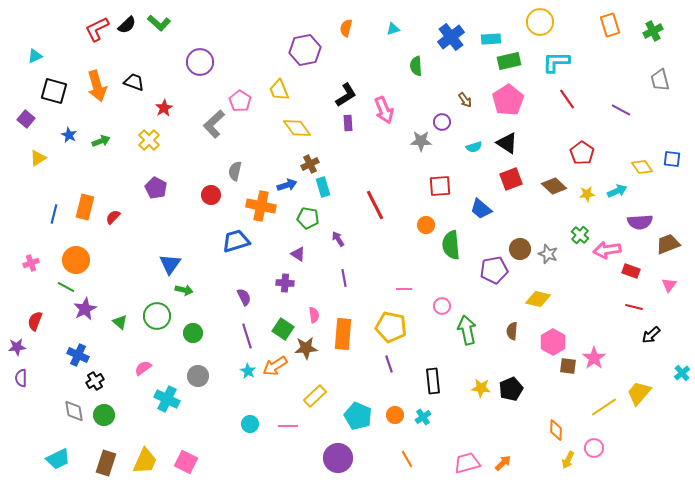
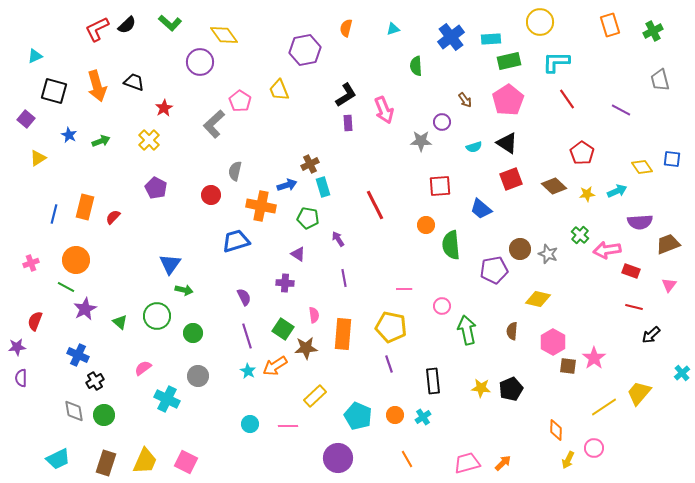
green L-shape at (159, 23): moved 11 px right
yellow diamond at (297, 128): moved 73 px left, 93 px up
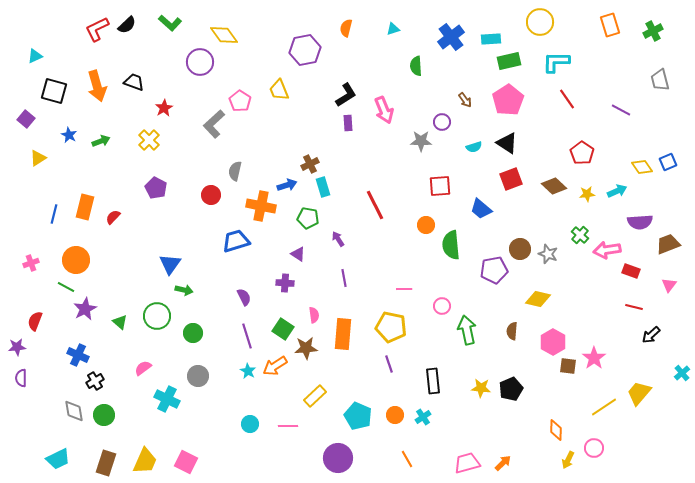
blue square at (672, 159): moved 4 px left, 3 px down; rotated 30 degrees counterclockwise
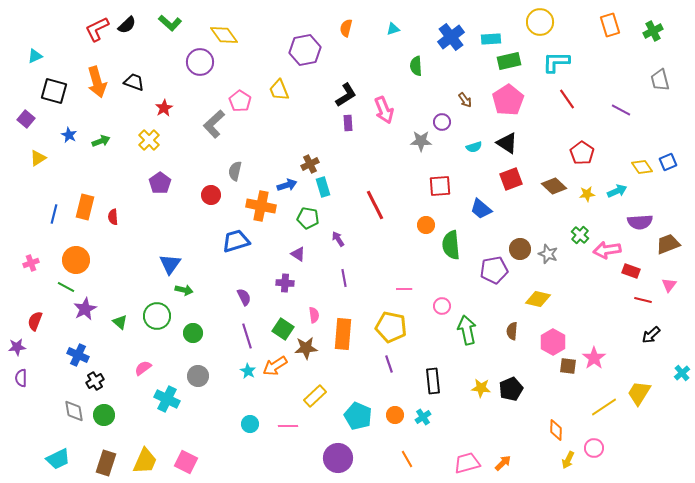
orange arrow at (97, 86): moved 4 px up
purple pentagon at (156, 188): moved 4 px right, 5 px up; rotated 10 degrees clockwise
red semicircle at (113, 217): rotated 49 degrees counterclockwise
red line at (634, 307): moved 9 px right, 7 px up
yellow trapezoid at (639, 393): rotated 8 degrees counterclockwise
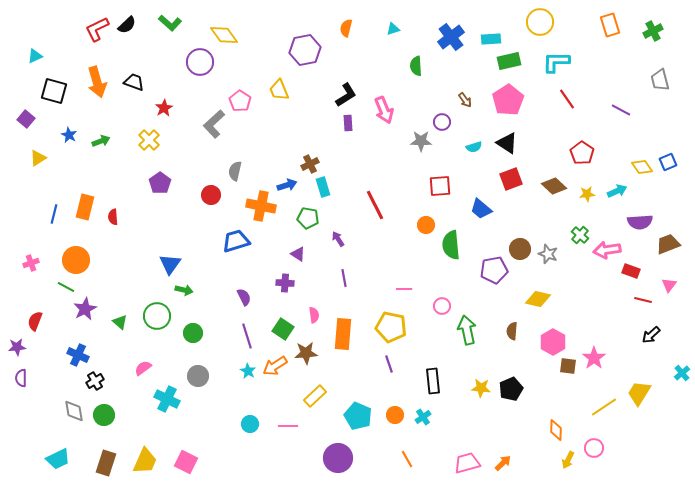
brown star at (306, 348): moved 5 px down
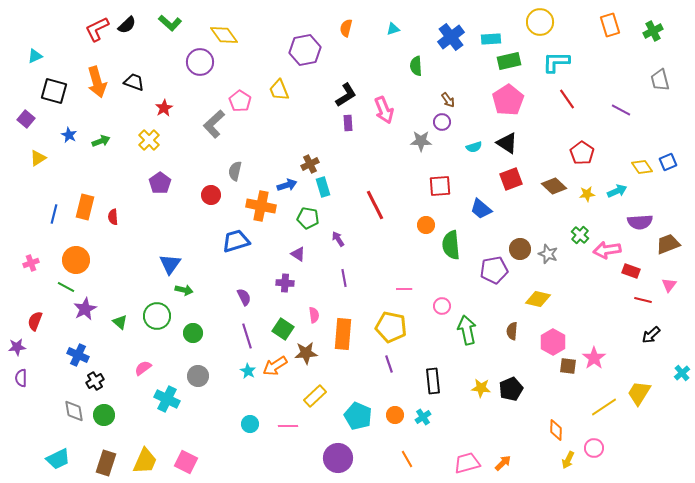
brown arrow at (465, 100): moved 17 px left
